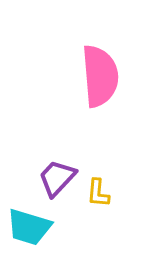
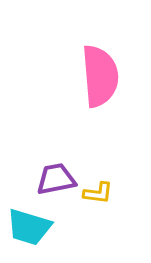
purple trapezoid: moved 1 px left, 1 px down; rotated 36 degrees clockwise
yellow L-shape: rotated 88 degrees counterclockwise
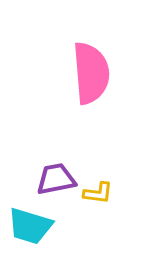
pink semicircle: moved 9 px left, 3 px up
cyan trapezoid: moved 1 px right, 1 px up
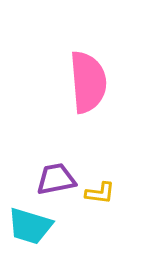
pink semicircle: moved 3 px left, 9 px down
yellow L-shape: moved 2 px right
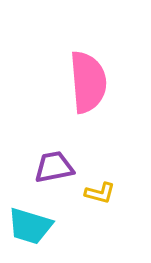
purple trapezoid: moved 2 px left, 12 px up
yellow L-shape: rotated 8 degrees clockwise
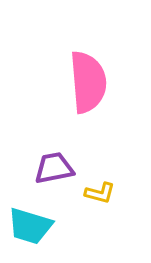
purple trapezoid: moved 1 px down
